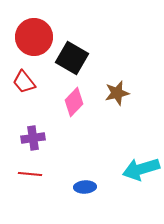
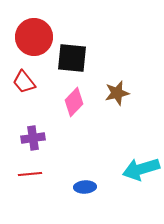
black square: rotated 24 degrees counterclockwise
red line: rotated 10 degrees counterclockwise
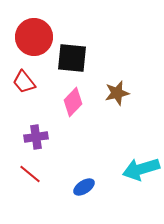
pink diamond: moved 1 px left
purple cross: moved 3 px right, 1 px up
red line: rotated 45 degrees clockwise
blue ellipse: moved 1 px left; rotated 30 degrees counterclockwise
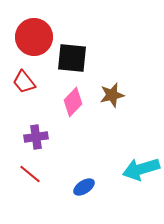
brown star: moved 5 px left, 2 px down
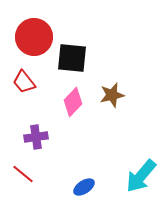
cyan arrow: moved 7 px down; rotated 33 degrees counterclockwise
red line: moved 7 px left
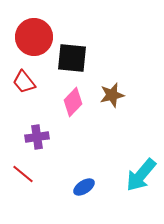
purple cross: moved 1 px right
cyan arrow: moved 1 px up
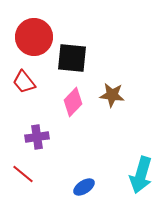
brown star: rotated 20 degrees clockwise
cyan arrow: rotated 24 degrees counterclockwise
